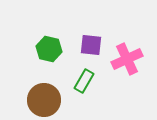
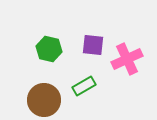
purple square: moved 2 px right
green rectangle: moved 5 px down; rotated 30 degrees clockwise
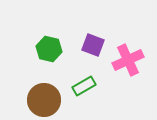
purple square: rotated 15 degrees clockwise
pink cross: moved 1 px right, 1 px down
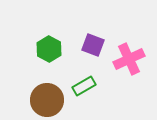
green hexagon: rotated 15 degrees clockwise
pink cross: moved 1 px right, 1 px up
brown circle: moved 3 px right
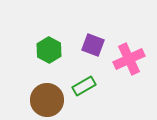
green hexagon: moved 1 px down
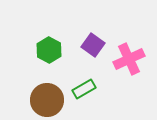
purple square: rotated 15 degrees clockwise
green rectangle: moved 3 px down
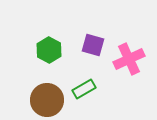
purple square: rotated 20 degrees counterclockwise
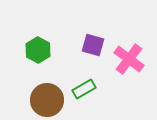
green hexagon: moved 11 px left
pink cross: rotated 28 degrees counterclockwise
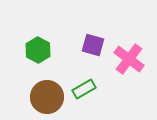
brown circle: moved 3 px up
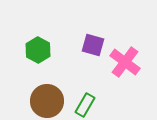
pink cross: moved 4 px left, 3 px down
green rectangle: moved 1 px right, 16 px down; rotated 30 degrees counterclockwise
brown circle: moved 4 px down
